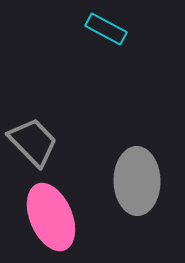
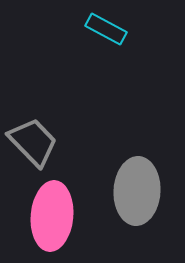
gray ellipse: moved 10 px down; rotated 4 degrees clockwise
pink ellipse: moved 1 px right, 1 px up; rotated 28 degrees clockwise
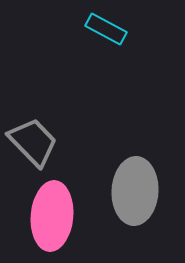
gray ellipse: moved 2 px left
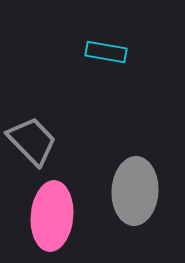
cyan rectangle: moved 23 px down; rotated 18 degrees counterclockwise
gray trapezoid: moved 1 px left, 1 px up
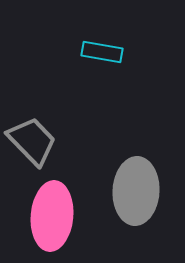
cyan rectangle: moved 4 px left
gray ellipse: moved 1 px right
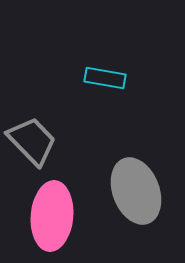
cyan rectangle: moved 3 px right, 26 px down
gray ellipse: rotated 24 degrees counterclockwise
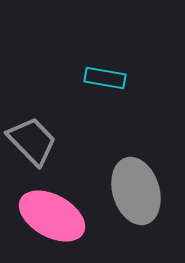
gray ellipse: rotated 4 degrees clockwise
pink ellipse: rotated 66 degrees counterclockwise
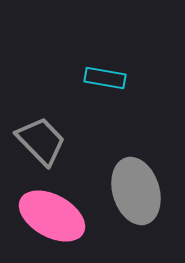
gray trapezoid: moved 9 px right
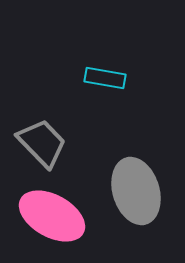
gray trapezoid: moved 1 px right, 2 px down
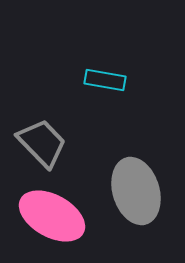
cyan rectangle: moved 2 px down
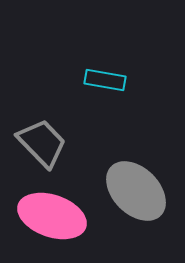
gray ellipse: rotated 28 degrees counterclockwise
pink ellipse: rotated 10 degrees counterclockwise
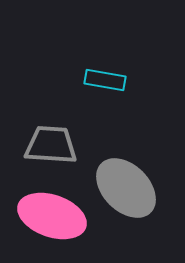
gray trapezoid: moved 9 px right, 2 px down; rotated 42 degrees counterclockwise
gray ellipse: moved 10 px left, 3 px up
